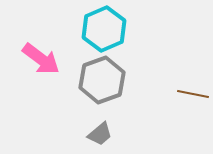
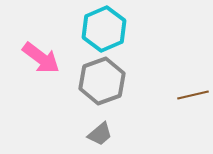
pink arrow: moved 1 px up
gray hexagon: moved 1 px down
brown line: moved 1 px down; rotated 24 degrees counterclockwise
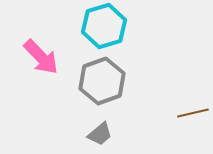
cyan hexagon: moved 3 px up; rotated 6 degrees clockwise
pink arrow: moved 1 px up; rotated 9 degrees clockwise
brown line: moved 18 px down
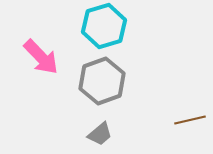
brown line: moved 3 px left, 7 px down
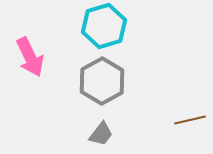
pink arrow: moved 11 px left; rotated 18 degrees clockwise
gray hexagon: rotated 9 degrees counterclockwise
gray trapezoid: moved 1 px right; rotated 12 degrees counterclockwise
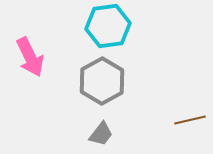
cyan hexagon: moved 4 px right; rotated 9 degrees clockwise
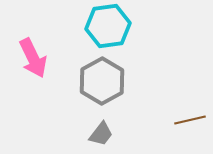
pink arrow: moved 3 px right, 1 px down
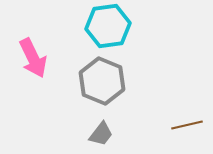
gray hexagon: rotated 9 degrees counterclockwise
brown line: moved 3 px left, 5 px down
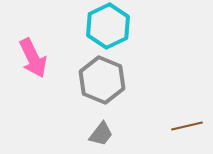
cyan hexagon: rotated 18 degrees counterclockwise
gray hexagon: moved 1 px up
brown line: moved 1 px down
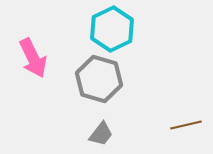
cyan hexagon: moved 4 px right, 3 px down
gray hexagon: moved 3 px left, 1 px up; rotated 6 degrees counterclockwise
brown line: moved 1 px left, 1 px up
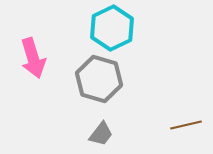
cyan hexagon: moved 1 px up
pink arrow: rotated 9 degrees clockwise
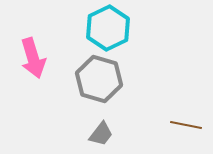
cyan hexagon: moved 4 px left
brown line: rotated 24 degrees clockwise
